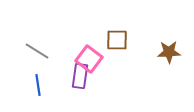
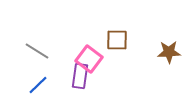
blue line: rotated 55 degrees clockwise
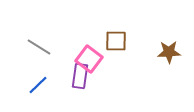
brown square: moved 1 px left, 1 px down
gray line: moved 2 px right, 4 px up
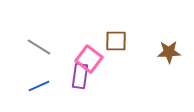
blue line: moved 1 px right, 1 px down; rotated 20 degrees clockwise
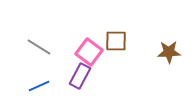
pink square: moved 7 px up
purple rectangle: rotated 20 degrees clockwise
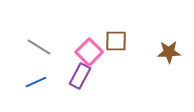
pink square: rotated 8 degrees clockwise
blue line: moved 3 px left, 4 px up
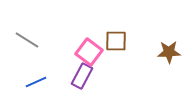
gray line: moved 12 px left, 7 px up
pink square: rotated 8 degrees counterclockwise
purple rectangle: moved 2 px right
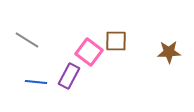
purple rectangle: moved 13 px left
blue line: rotated 30 degrees clockwise
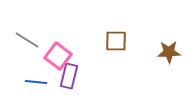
pink square: moved 31 px left, 4 px down
purple rectangle: rotated 15 degrees counterclockwise
